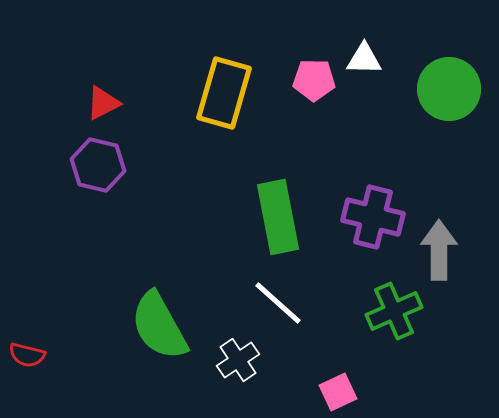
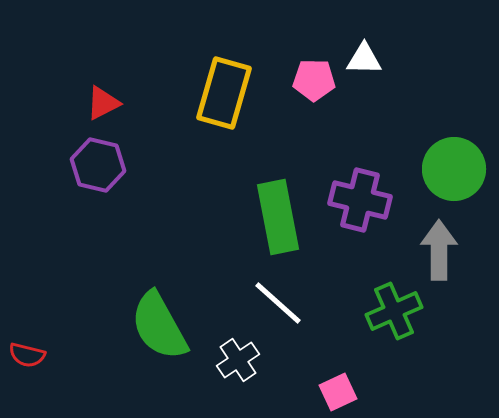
green circle: moved 5 px right, 80 px down
purple cross: moved 13 px left, 17 px up
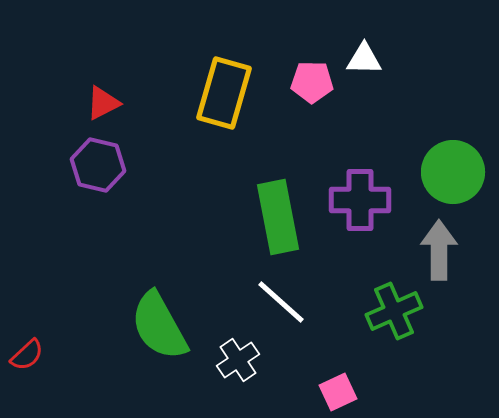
pink pentagon: moved 2 px left, 2 px down
green circle: moved 1 px left, 3 px down
purple cross: rotated 14 degrees counterclockwise
white line: moved 3 px right, 1 px up
red semicircle: rotated 57 degrees counterclockwise
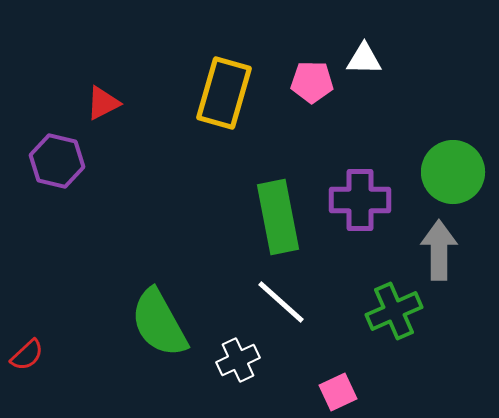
purple hexagon: moved 41 px left, 4 px up
green semicircle: moved 3 px up
white cross: rotated 9 degrees clockwise
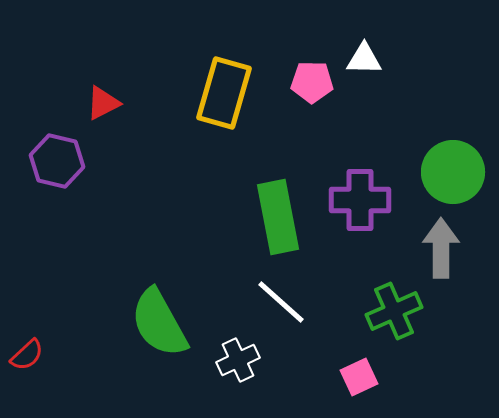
gray arrow: moved 2 px right, 2 px up
pink square: moved 21 px right, 15 px up
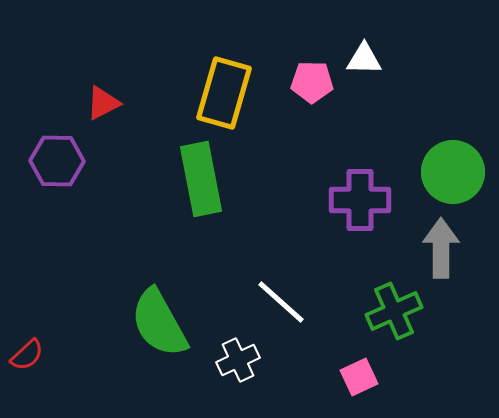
purple hexagon: rotated 12 degrees counterclockwise
green rectangle: moved 77 px left, 38 px up
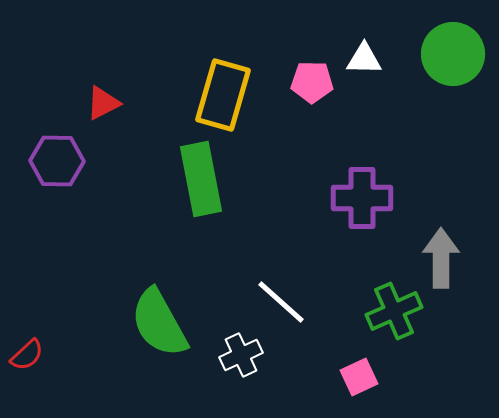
yellow rectangle: moved 1 px left, 2 px down
green circle: moved 118 px up
purple cross: moved 2 px right, 2 px up
gray arrow: moved 10 px down
white cross: moved 3 px right, 5 px up
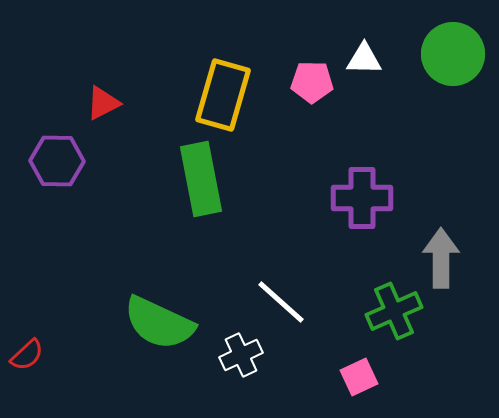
green semicircle: rotated 36 degrees counterclockwise
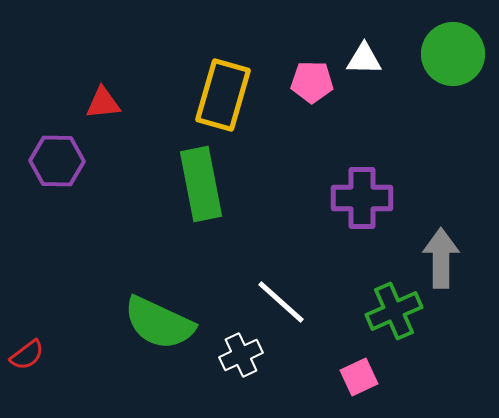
red triangle: rotated 21 degrees clockwise
green rectangle: moved 5 px down
red semicircle: rotated 6 degrees clockwise
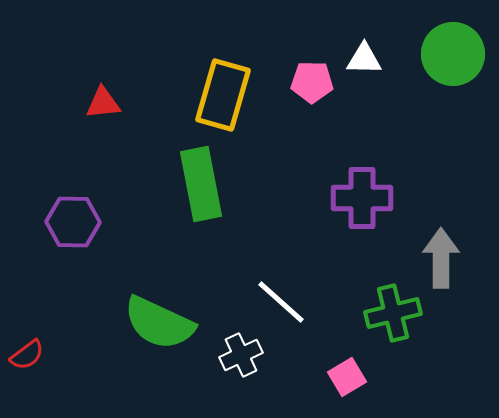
purple hexagon: moved 16 px right, 61 px down
green cross: moved 1 px left, 2 px down; rotated 10 degrees clockwise
pink square: moved 12 px left; rotated 6 degrees counterclockwise
